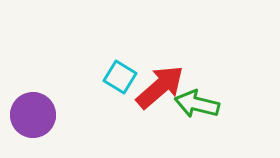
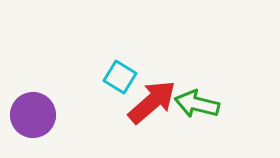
red arrow: moved 8 px left, 15 px down
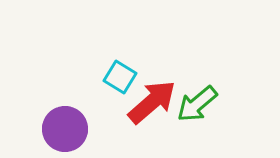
green arrow: rotated 54 degrees counterclockwise
purple circle: moved 32 px right, 14 px down
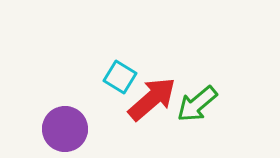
red arrow: moved 3 px up
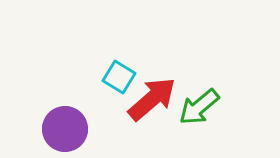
cyan square: moved 1 px left
green arrow: moved 2 px right, 3 px down
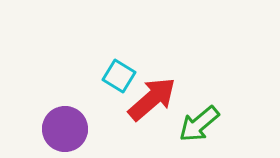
cyan square: moved 1 px up
green arrow: moved 17 px down
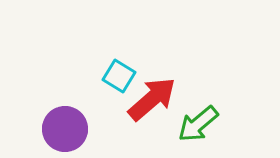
green arrow: moved 1 px left
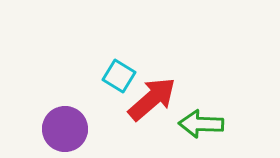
green arrow: moved 3 px right; rotated 42 degrees clockwise
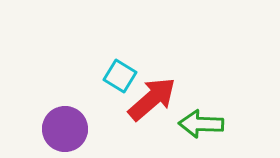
cyan square: moved 1 px right
